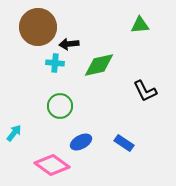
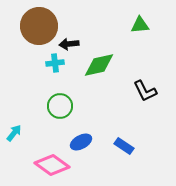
brown circle: moved 1 px right, 1 px up
cyan cross: rotated 12 degrees counterclockwise
blue rectangle: moved 3 px down
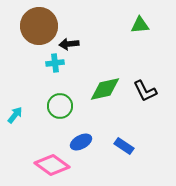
green diamond: moved 6 px right, 24 px down
cyan arrow: moved 1 px right, 18 px up
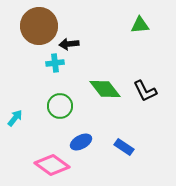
green diamond: rotated 64 degrees clockwise
cyan arrow: moved 3 px down
blue rectangle: moved 1 px down
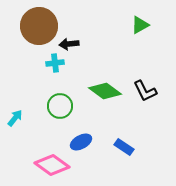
green triangle: rotated 24 degrees counterclockwise
green diamond: moved 2 px down; rotated 16 degrees counterclockwise
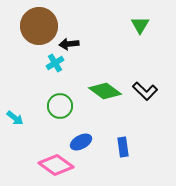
green triangle: rotated 30 degrees counterclockwise
cyan cross: rotated 24 degrees counterclockwise
black L-shape: rotated 20 degrees counterclockwise
cyan arrow: rotated 90 degrees clockwise
blue rectangle: moved 1 px left; rotated 48 degrees clockwise
pink diamond: moved 4 px right
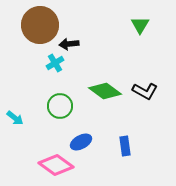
brown circle: moved 1 px right, 1 px up
black L-shape: rotated 15 degrees counterclockwise
blue rectangle: moved 2 px right, 1 px up
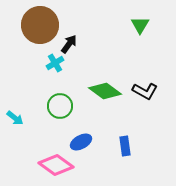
black arrow: rotated 132 degrees clockwise
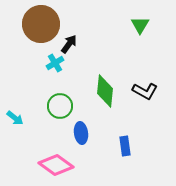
brown circle: moved 1 px right, 1 px up
green diamond: rotated 60 degrees clockwise
blue ellipse: moved 9 px up; rotated 70 degrees counterclockwise
